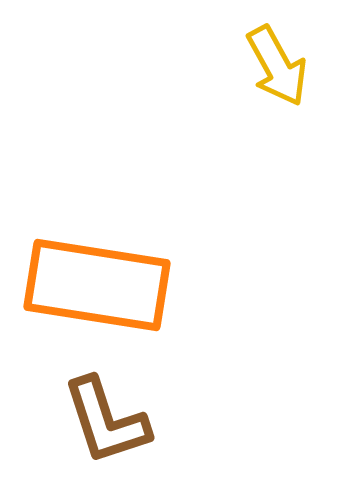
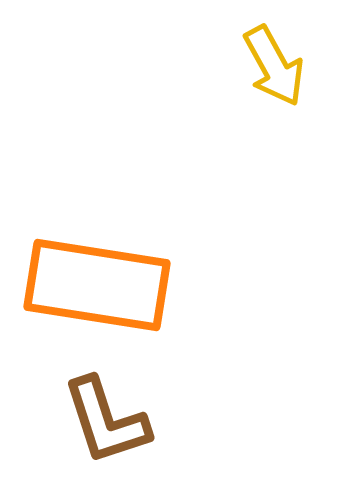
yellow arrow: moved 3 px left
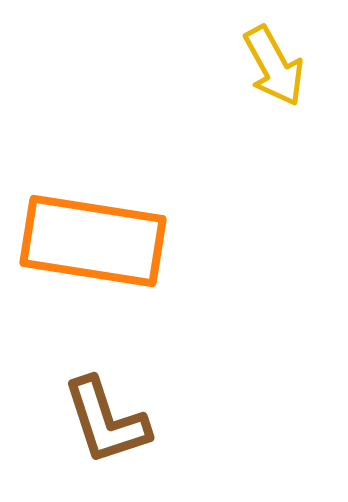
orange rectangle: moved 4 px left, 44 px up
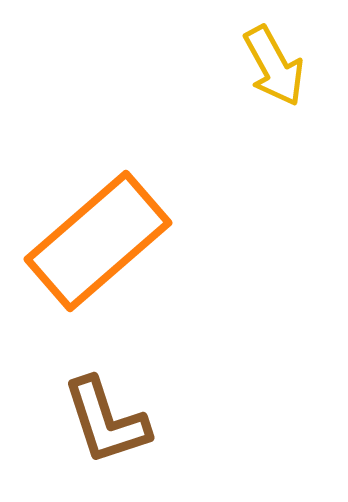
orange rectangle: moved 5 px right; rotated 50 degrees counterclockwise
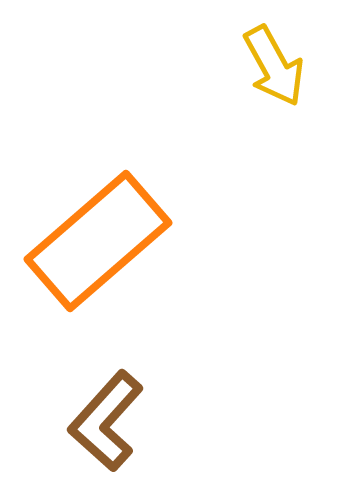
brown L-shape: rotated 60 degrees clockwise
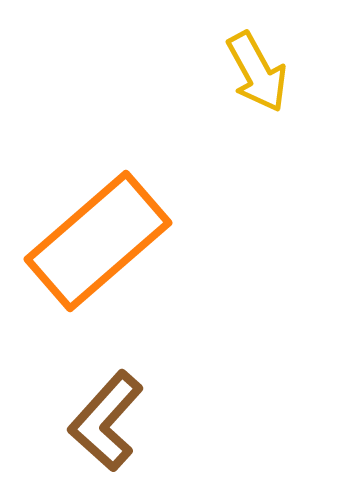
yellow arrow: moved 17 px left, 6 px down
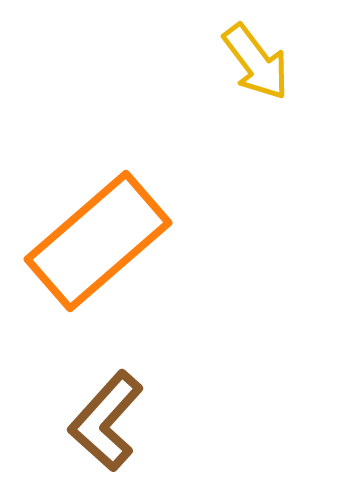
yellow arrow: moved 1 px left, 10 px up; rotated 8 degrees counterclockwise
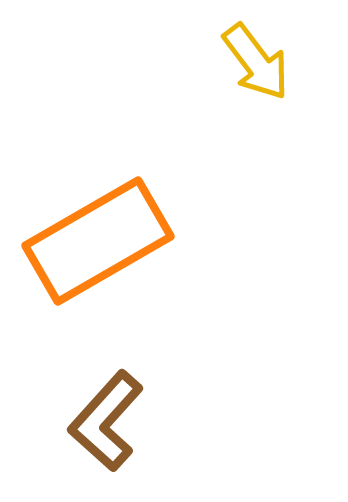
orange rectangle: rotated 11 degrees clockwise
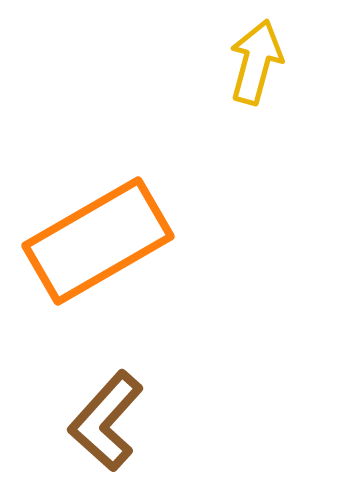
yellow arrow: rotated 128 degrees counterclockwise
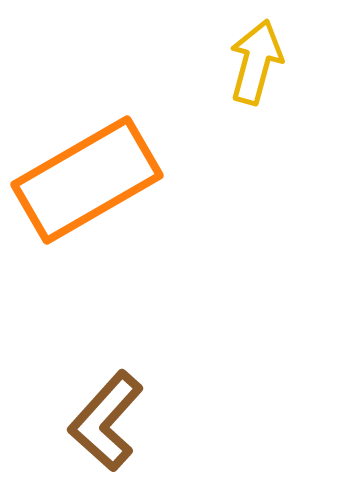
orange rectangle: moved 11 px left, 61 px up
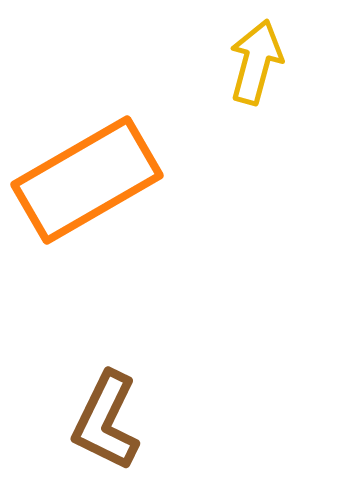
brown L-shape: rotated 16 degrees counterclockwise
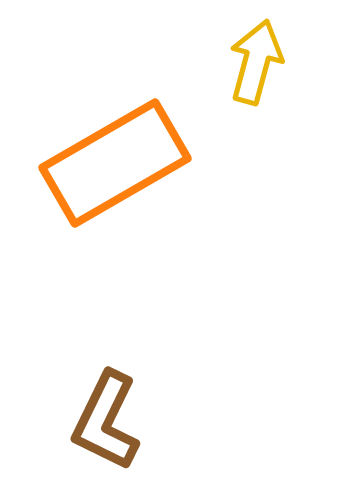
orange rectangle: moved 28 px right, 17 px up
